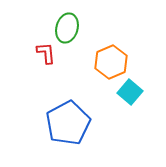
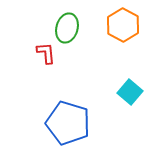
orange hexagon: moved 12 px right, 37 px up; rotated 8 degrees counterclockwise
blue pentagon: rotated 27 degrees counterclockwise
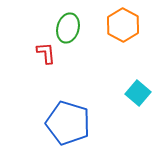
green ellipse: moved 1 px right
cyan square: moved 8 px right, 1 px down
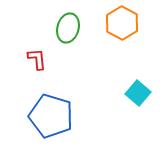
orange hexagon: moved 1 px left, 2 px up
red L-shape: moved 9 px left, 6 px down
blue pentagon: moved 17 px left, 7 px up
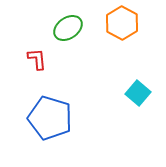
green ellipse: rotated 40 degrees clockwise
blue pentagon: moved 1 px left, 2 px down
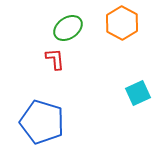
red L-shape: moved 18 px right
cyan square: rotated 25 degrees clockwise
blue pentagon: moved 8 px left, 4 px down
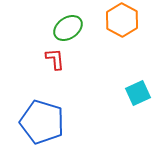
orange hexagon: moved 3 px up
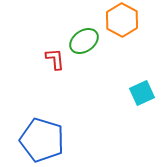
green ellipse: moved 16 px right, 13 px down
cyan square: moved 4 px right
blue pentagon: moved 18 px down
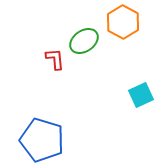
orange hexagon: moved 1 px right, 2 px down
cyan square: moved 1 px left, 2 px down
